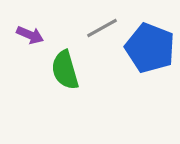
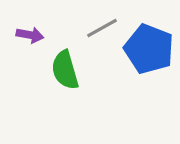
purple arrow: rotated 12 degrees counterclockwise
blue pentagon: moved 1 px left, 1 px down
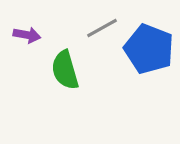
purple arrow: moved 3 px left
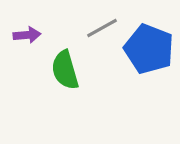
purple arrow: rotated 16 degrees counterclockwise
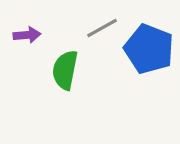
green semicircle: rotated 27 degrees clockwise
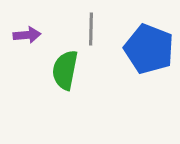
gray line: moved 11 px left, 1 px down; rotated 60 degrees counterclockwise
